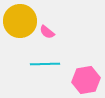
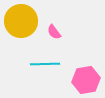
yellow circle: moved 1 px right
pink semicircle: moved 7 px right; rotated 14 degrees clockwise
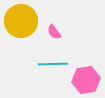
cyan line: moved 8 px right
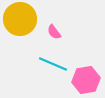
yellow circle: moved 1 px left, 2 px up
cyan line: rotated 24 degrees clockwise
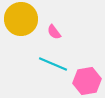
yellow circle: moved 1 px right
pink hexagon: moved 1 px right, 1 px down
